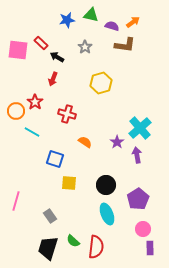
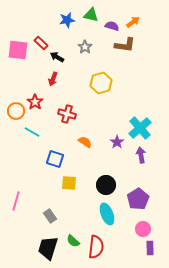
purple arrow: moved 4 px right
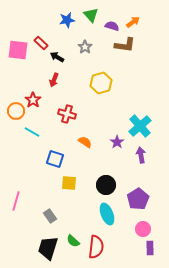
green triangle: rotated 35 degrees clockwise
red arrow: moved 1 px right, 1 px down
red star: moved 2 px left, 2 px up
cyan cross: moved 2 px up
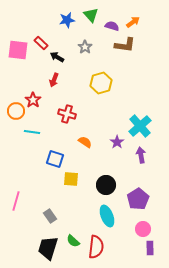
cyan line: rotated 21 degrees counterclockwise
yellow square: moved 2 px right, 4 px up
cyan ellipse: moved 2 px down
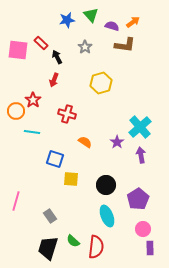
black arrow: rotated 32 degrees clockwise
cyan cross: moved 1 px down
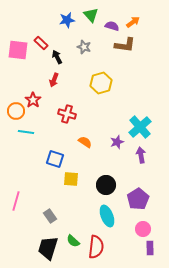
gray star: moved 1 px left; rotated 16 degrees counterclockwise
cyan line: moved 6 px left
purple star: rotated 16 degrees clockwise
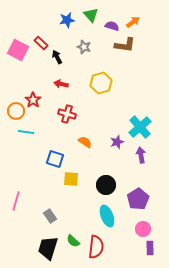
pink square: rotated 20 degrees clockwise
red arrow: moved 7 px right, 4 px down; rotated 80 degrees clockwise
